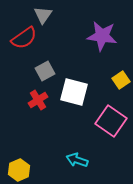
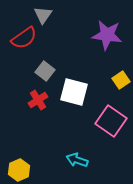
purple star: moved 5 px right, 1 px up
gray square: rotated 24 degrees counterclockwise
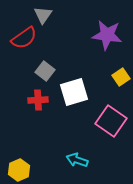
yellow square: moved 3 px up
white square: rotated 32 degrees counterclockwise
red cross: rotated 30 degrees clockwise
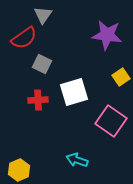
gray square: moved 3 px left, 7 px up; rotated 12 degrees counterclockwise
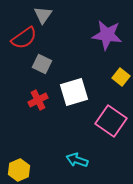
yellow square: rotated 18 degrees counterclockwise
red cross: rotated 24 degrees counterclockwise
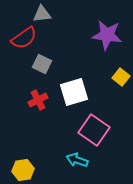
gray triangle: moved 1 px left, 1 px up; rotated 48 degrees clockwise
pink square: moved 17 px left, 9 px down
yellow hexagon: moved 4 px right; rotated 15 degrees clockwise
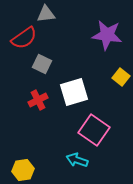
gray triangle: moved 4 px right
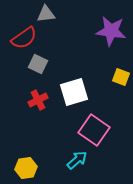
purple star: moved 4 px right, 4 px up
gray square: moved 4 px left
yellow square: rotated 18 degrees counterclockwise
cyan arrow: rotated 120 degrees clockwise
yellow hexagon: moved 3 px right, 2 px up
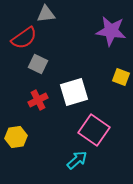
yellow hexagon: moved 10 px left, 31 px up
